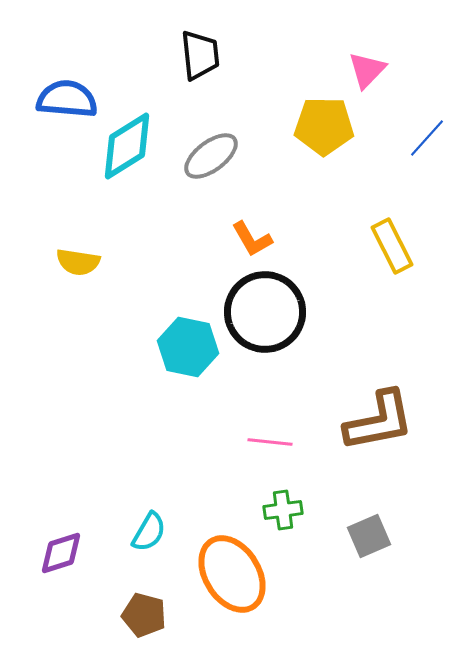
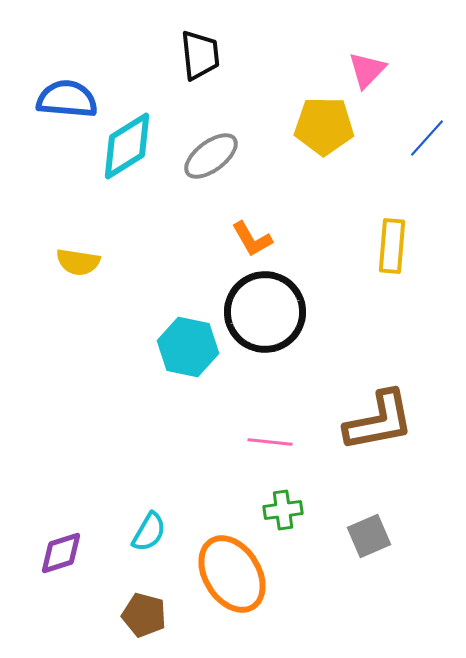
yellow rectangle: rotated 32 degrees clockwise
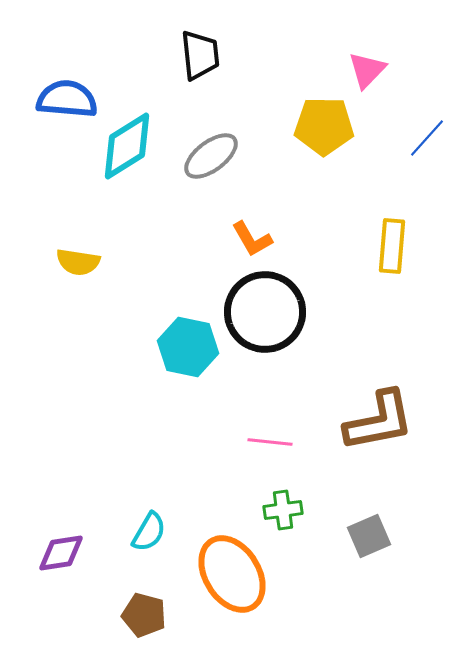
purple diamond: rotated 9 degrees clockwise
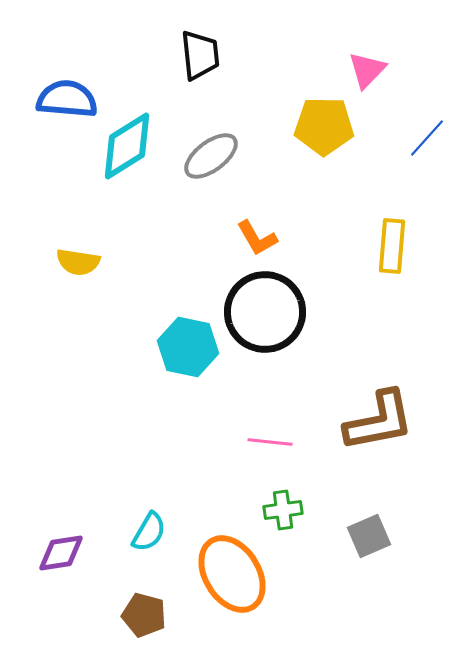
orange L-shape: moved 5 px right, 1 px up
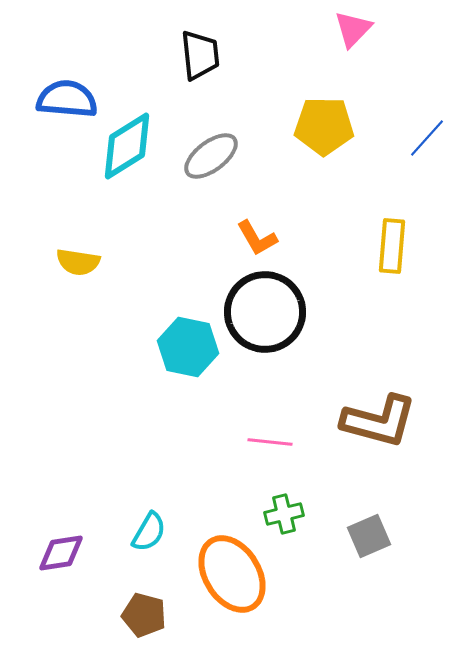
pink triangle: moved 14 px left, 41 px up
brown L-shape: rotated 26 degrees clockwise
green cross: moved 1 px right, 4 px down; rotated 6 degrees counterclockwise
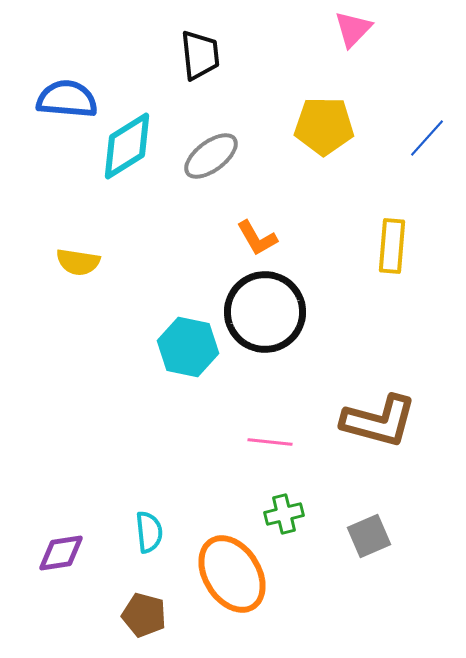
cyan semicircle: rotated 36 degrees counterclockwise
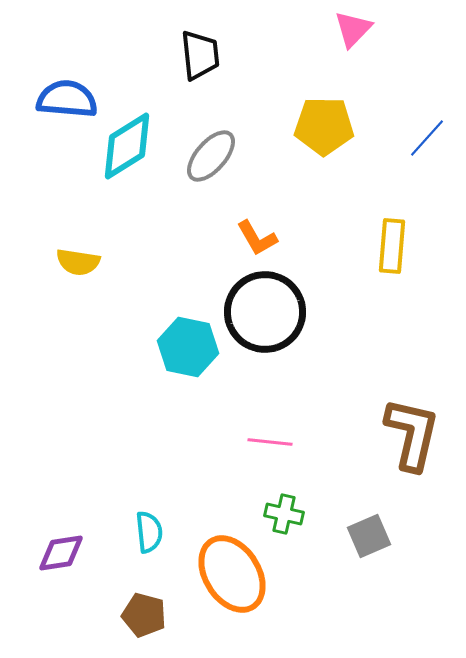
gray ellipse: rotated 12 degrees counterclockwise
brown L-shape: moved 33 px right, 13 px down; rotated 92 degrees counterclockwise
green cross: rotated 27 degrees clockwise
